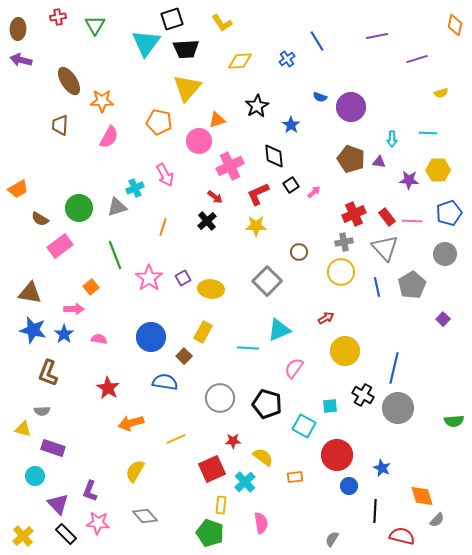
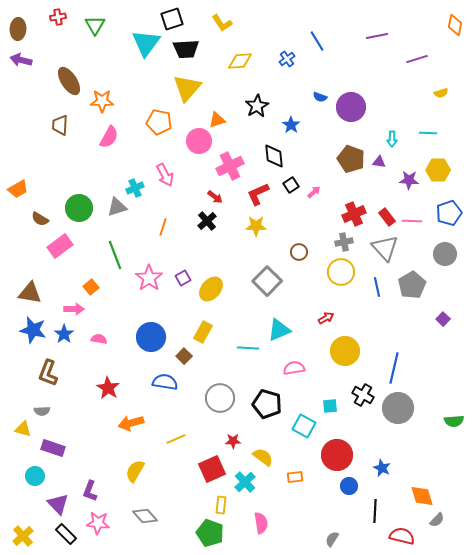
yellow ellipse at (211, 289): rotated 55 degrees counterclockwise
pink semicircle at (294, 368): rotated 45 degrees clockwise
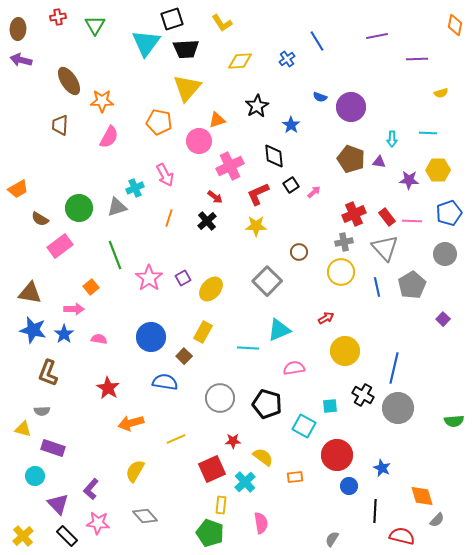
purple line at (417, 59): rotated 15 degrees clockwise
orange line at (163, 227): moved 6 px right, 9 px up
purple L-shape at (90, 491): moved 1 px right, 2 px up; rotated 20 degrees clockwise
black rectangle at (66, 534): moved 1 px right, 2 px down
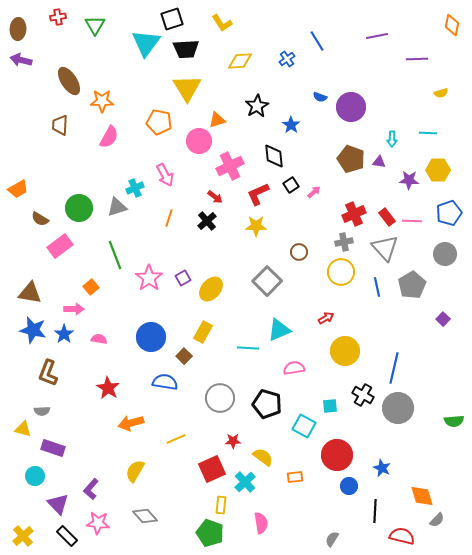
orange diamond at (455, 25): moved 3 px left
yellow triangle at (187, 88): rotated 12 degrees counterclockwise
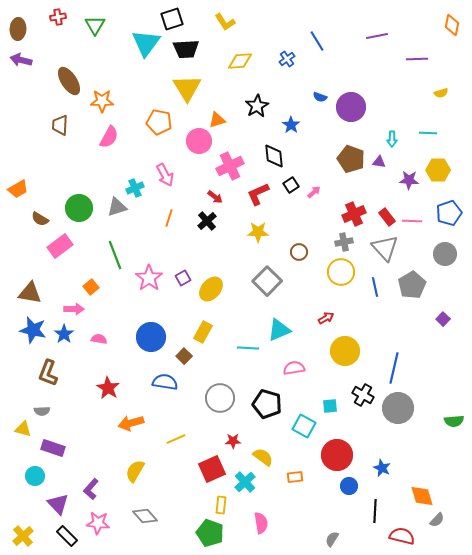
yellow L-shape at (222, 23): moved 3 px right, 1 px up
yellow star at (256, 226): moved 2 px right, 6 px down
blue line at (377, 287): moved 2 px left
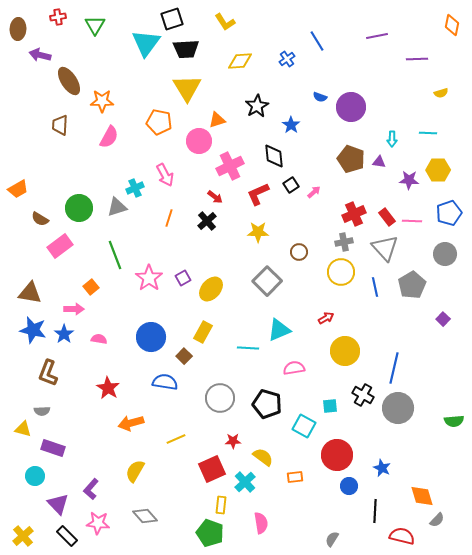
purple arrow at (21, 60): moved 19 px right, 5 px up
